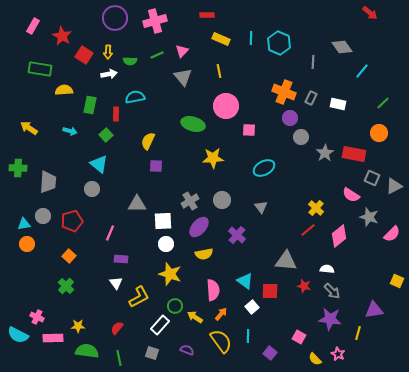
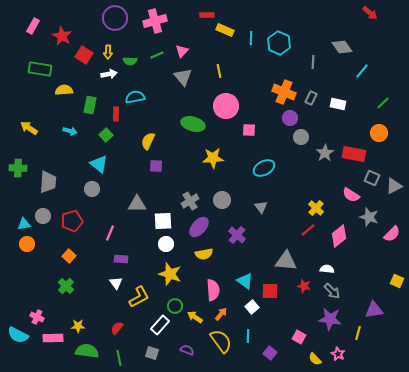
yellow rectangle at (221, 39): moved 4 px right, 9 px up
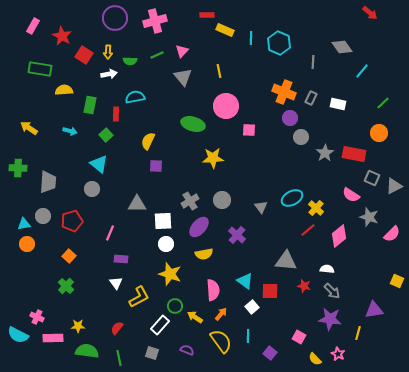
cyan ellipse at (264, 168): moved 28 px right, 30 px down
